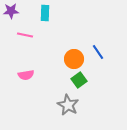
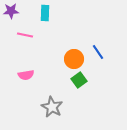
gray star: moved 16 px left, 2 px down
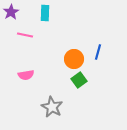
purple star: moved 1 px down; rotated 28 degrees counterclockwise
blue line: rotated 49 degrees clockwise
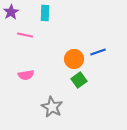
blue line: rotated 56 degrees clockwise
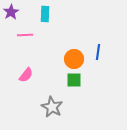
cyan rectangle: moved 1 px down
pink line: rotated 14 degrees counterclockwise
blue line: rotated 63 degrees counterclockwise
pink semicircle: rotated 42 degrees counterclockwise
green square: moved 5 px left; rotated 35 degrees clockwise
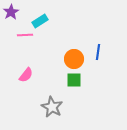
cyan rectangle: moved 5 px left, 7 px down; rotated 56 degrees clockwise
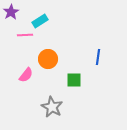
blue line: moved 5 px down
orange circle: moved 26 px left
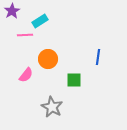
purple star: moved 1 px right, 1 px up
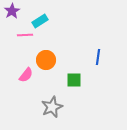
orange circle: moved 2 px left, 1 px down
gray star: rotated 20 degrees clockwise
